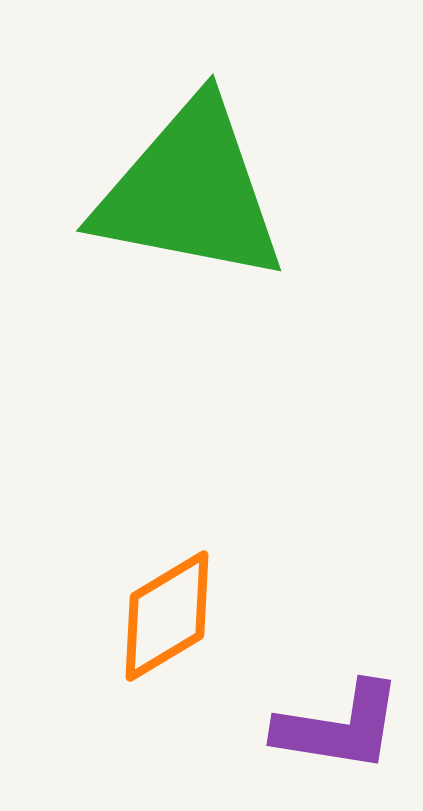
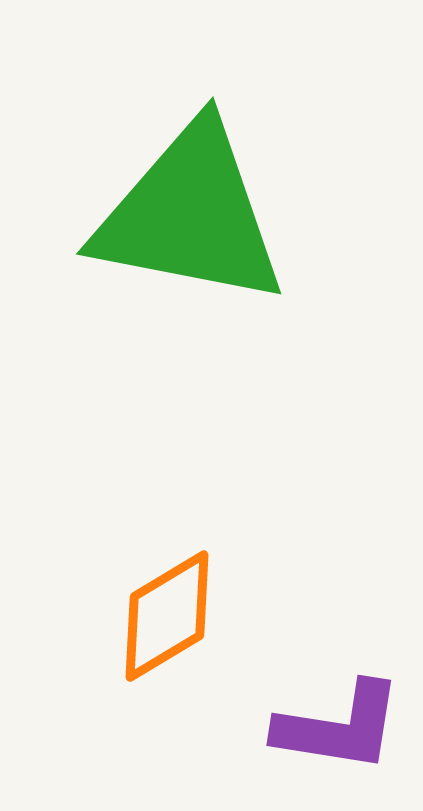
green triangle: moved 23 px down
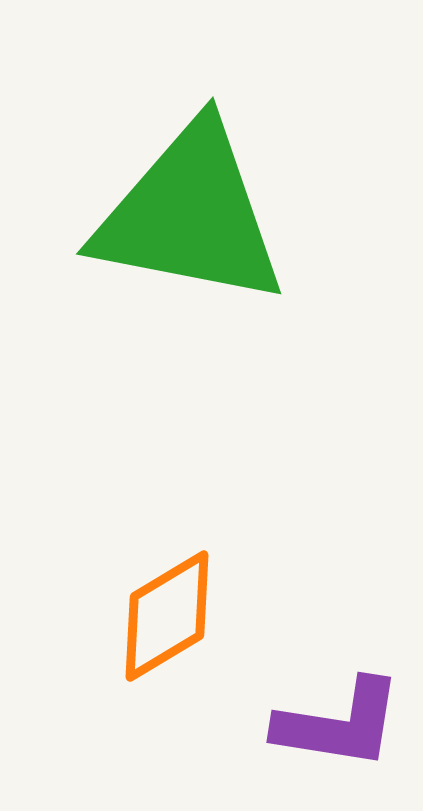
purple L-shape: moved 3 px up
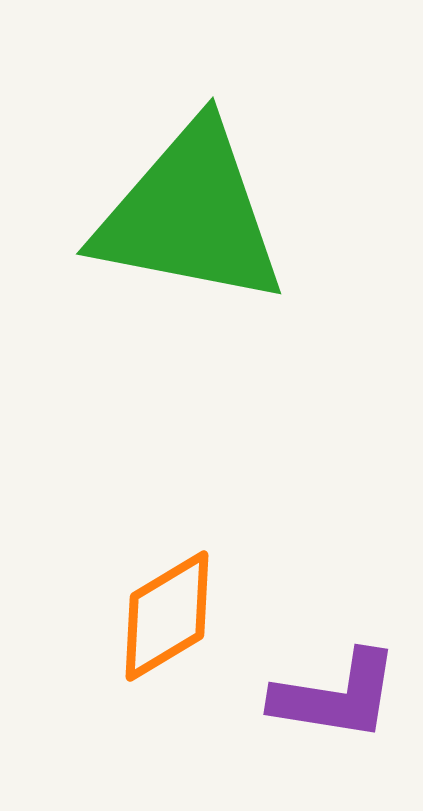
purple L-shape: moved 3 px left, 28 px up
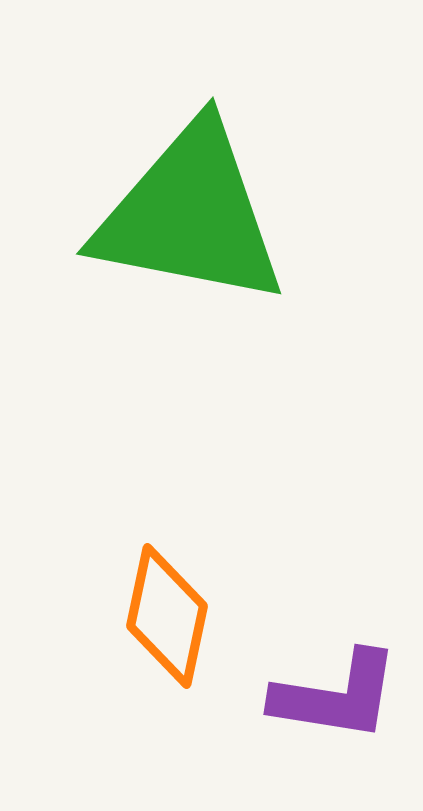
orange diamond: rotated 47 degrees counterclockwise
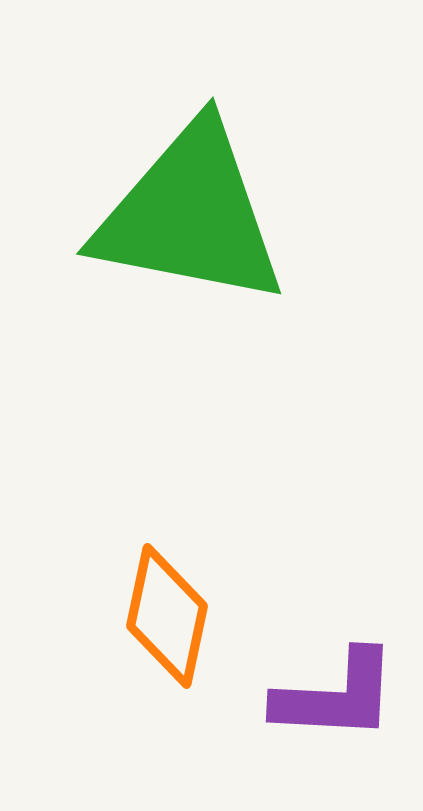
purple L-shape: rotated 6 degrees counterclockwise
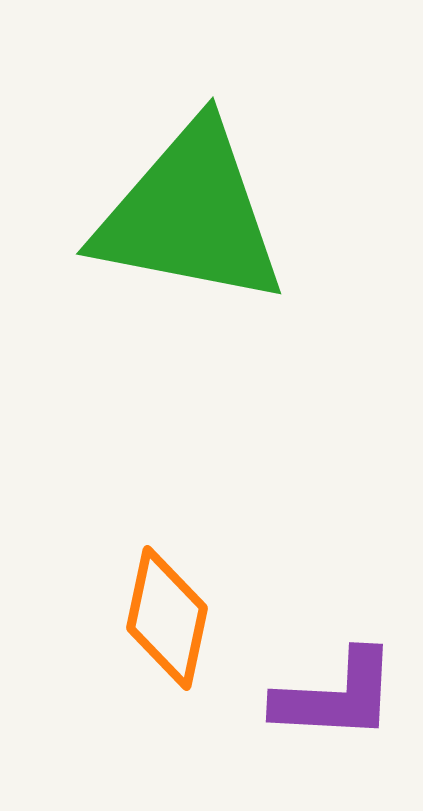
orange diamond: moved 2 px down
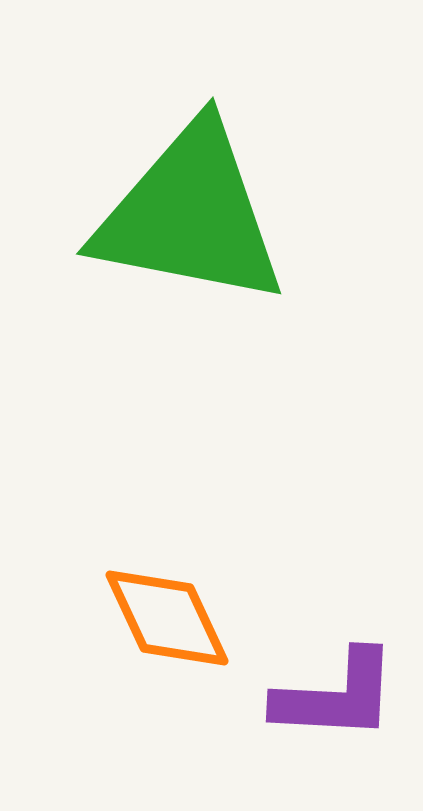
orange diamond: rotated 37 degrees counterclockwise
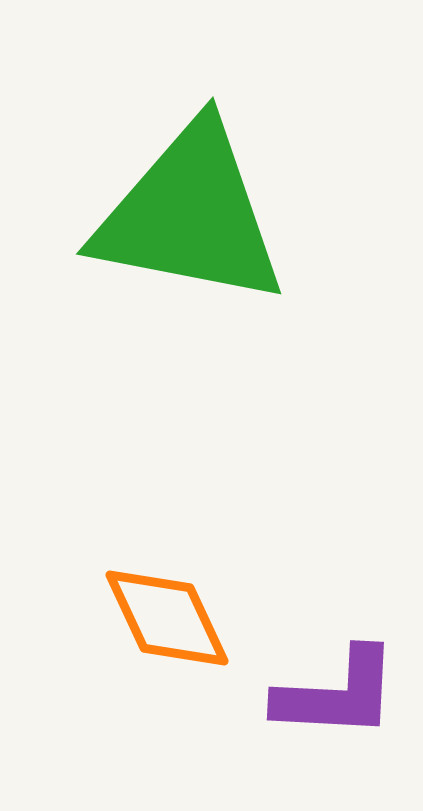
purple L-shape: moved 1 px right, 2 px up
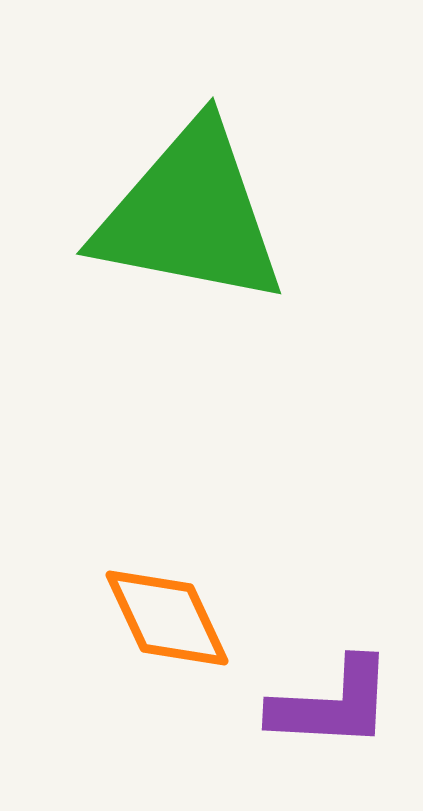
purple L-shape: moved 5 px left, 10 px down
